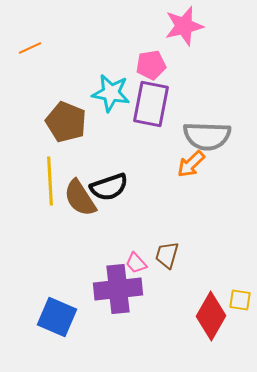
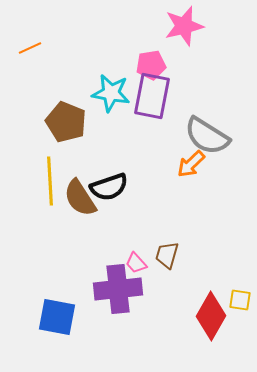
purple rectangle: moved 1 px right, 8 px up
gray semicircle: rotated 30 degrees clockwise
blue square: rotated 12 degrees counterclockwise
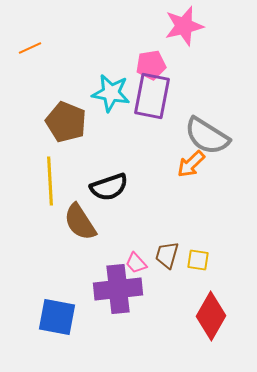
brown semicircle: moved 24 px down
yellow square: moved 42 px left, 40 px up
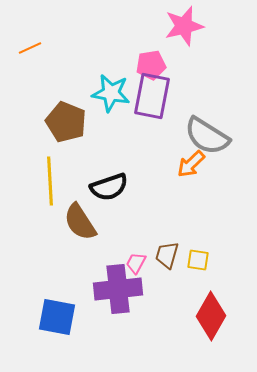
pink trapezoid: rotated 70 degrees clockwise
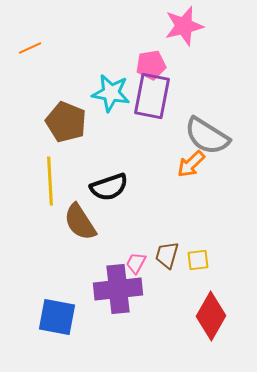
yellow square: rotated 15 degrees counterclockwise
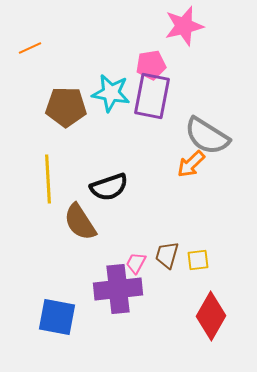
brown pentagon: moved 15 px up; rotated 21 degrees counterclockwise
yellow line: moved 2 px left, 2 px up
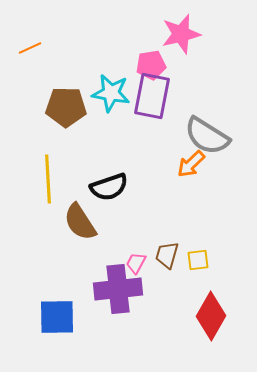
pink star: moved 3 px left, 8 px down
blue square: rotated 12 degrees counterclockwise
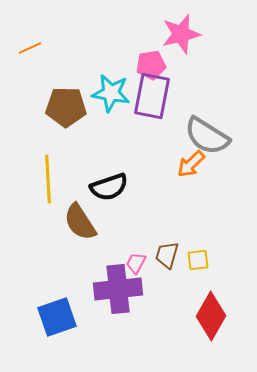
blue square: rotated 18 degrees counterclockwise
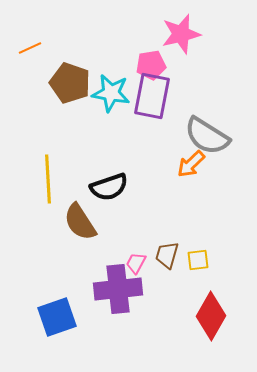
brown pentagon: moved 4 px right, 24 px up; rotated 18 degrees clockwise
